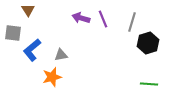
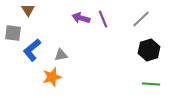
gray line: moved 9 px right, 3 px up; rotated 30 degrees clockwise
black hexagon: moved 1 px right, 7 px down
green line: moved 2 px right
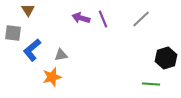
black hexagon: moved 17 px right, 8 px down
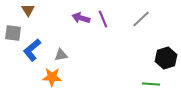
orange star: rotated 18 degrees clockwise
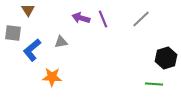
gray triangle: moved 13 px up
green line: moved 3 px right
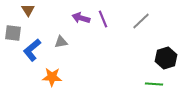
gray line: moved 2 px down
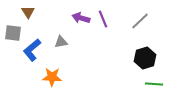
brown triangle: moved 2 px down
gray line: moved 1 px left
black hexagon: moved 21 px left
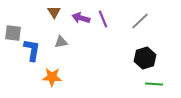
brown triangle: moved 26 px right
blue L-shape: rotated 140 degrees clockwise
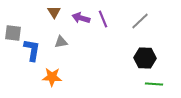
black hexagon: rotated 20 degrees clockwise
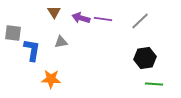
purple line: rotated 60 degrees counterclockwise
black hexagon: rotated 10 degrees counterclockwise
orange star: moved 1 px left, 2 px down
